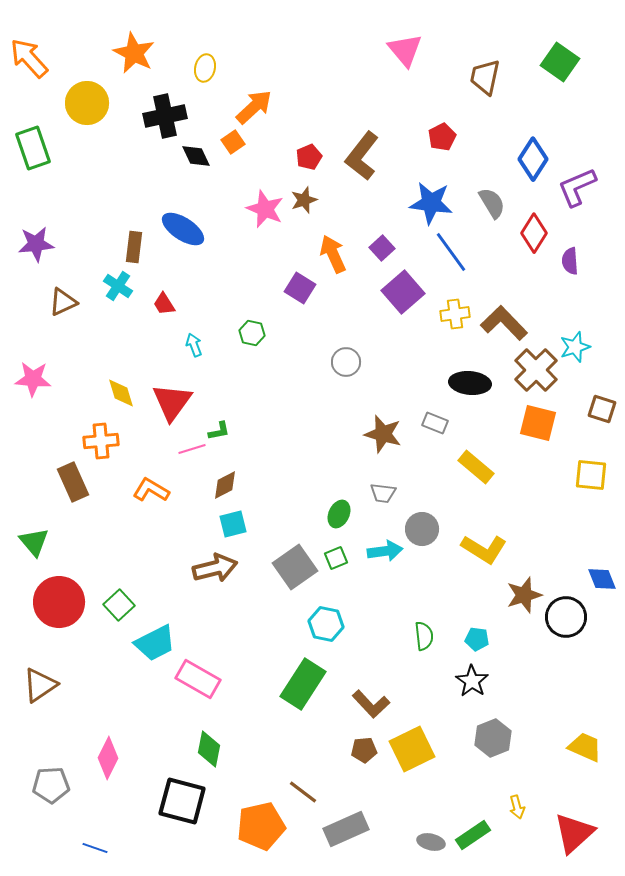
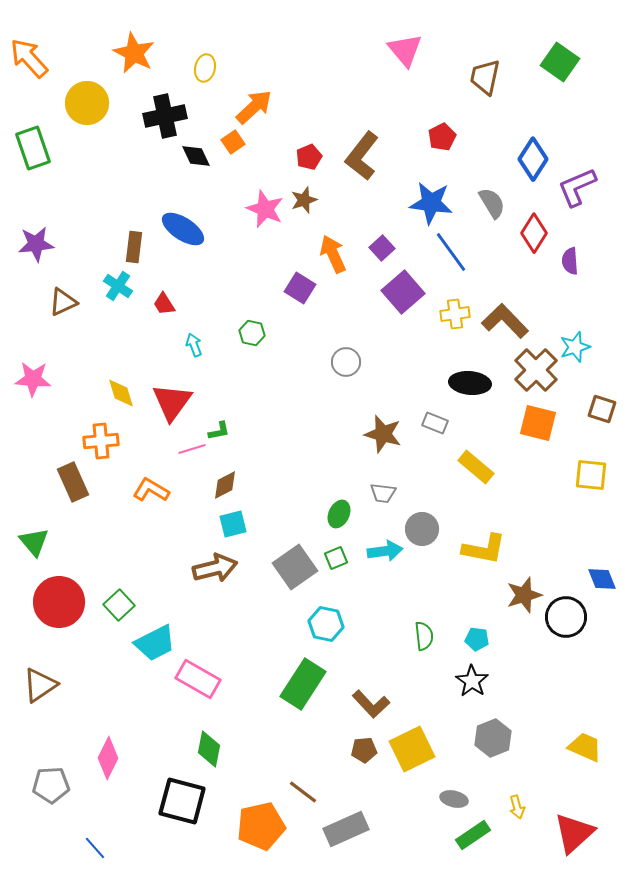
brown L-shape at (504, 323): moved 1 px right, 2 px up
yellow L-shape at (484, 549): rotated 21 degrees counterclockwise
gray ellipse at (431, 842): moved 23 px right, 43 px up
blue line at (95, 848): rotated 30 degrees clockwise
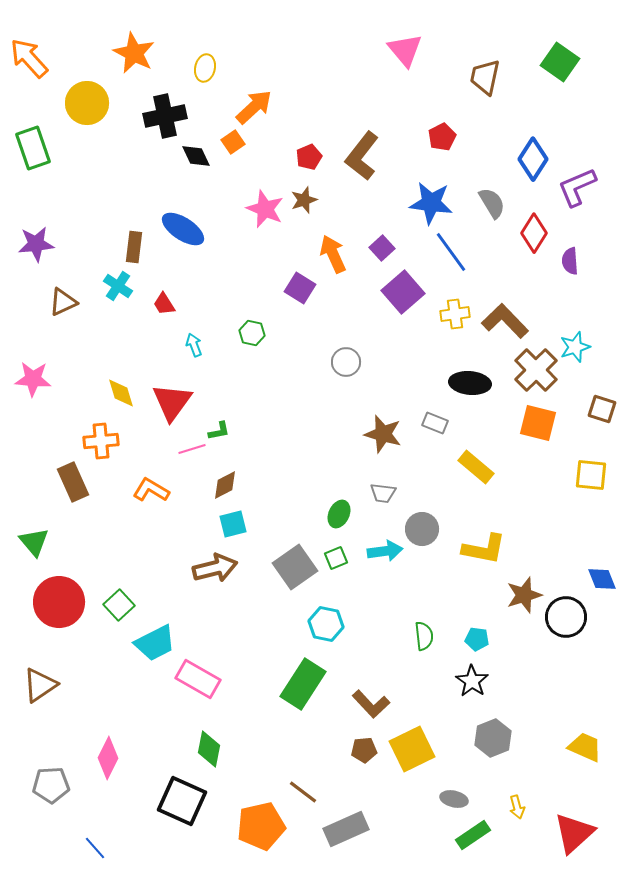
black square at (182, 801): rotated 9 degrees clockwise
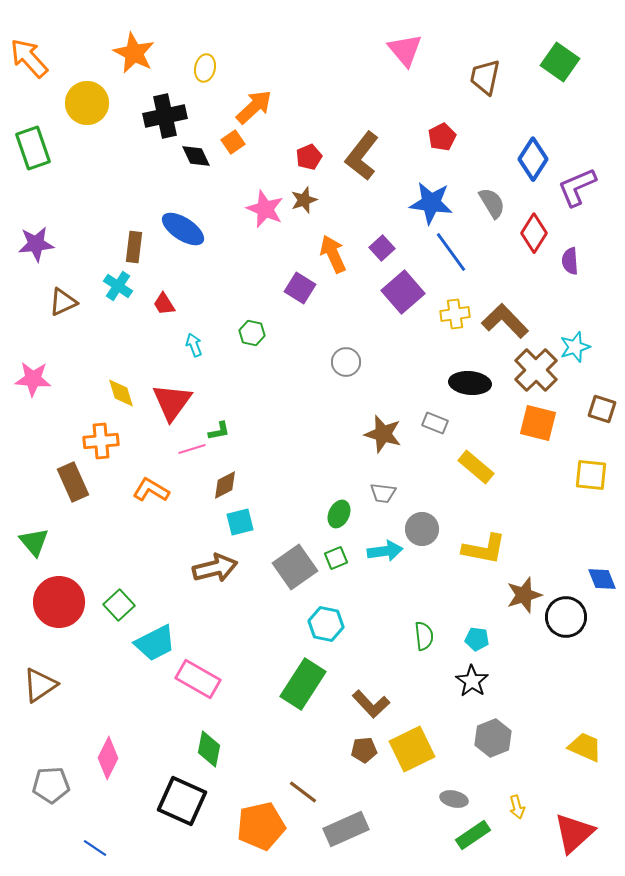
cyan square at (233, 524): moved 7 px right, 2 px up
blue line at (95, 848): rotated 15 degrees counterclockwise
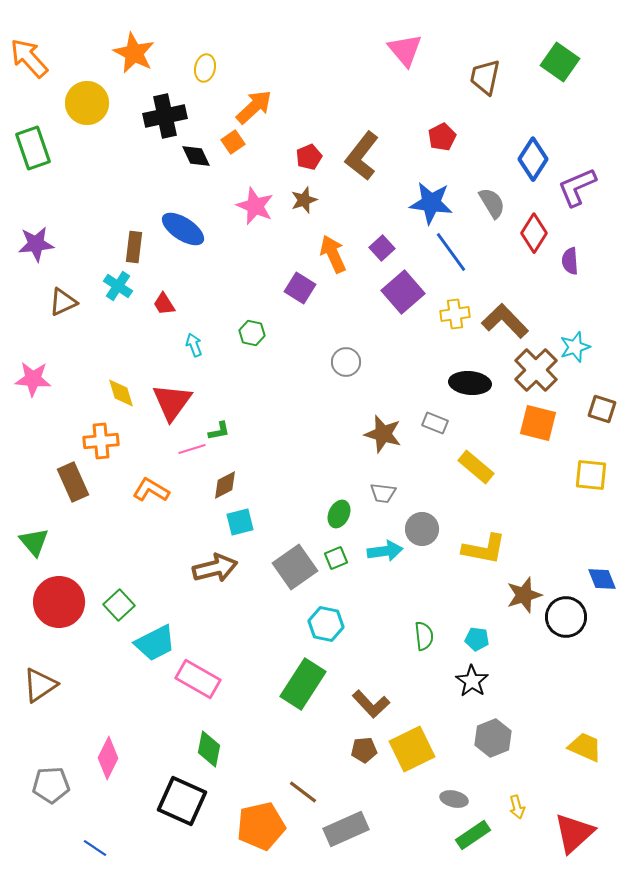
pink star at (265, 209): moved 10 px left, 3 px up
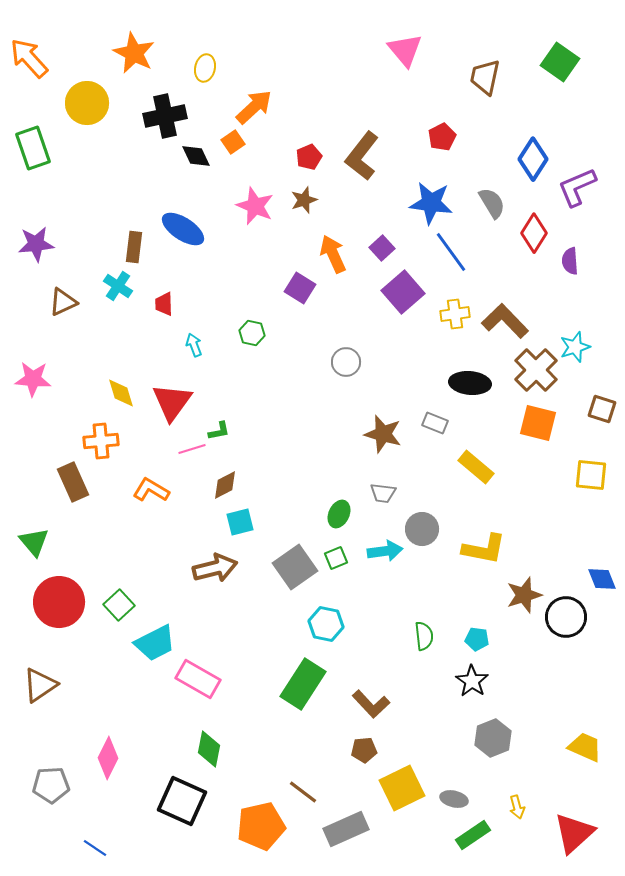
red trapezoid at (164, 304): rotated 30 degrees clockwise
yellow square at (412, 749): moved 10 px left, 39 px down
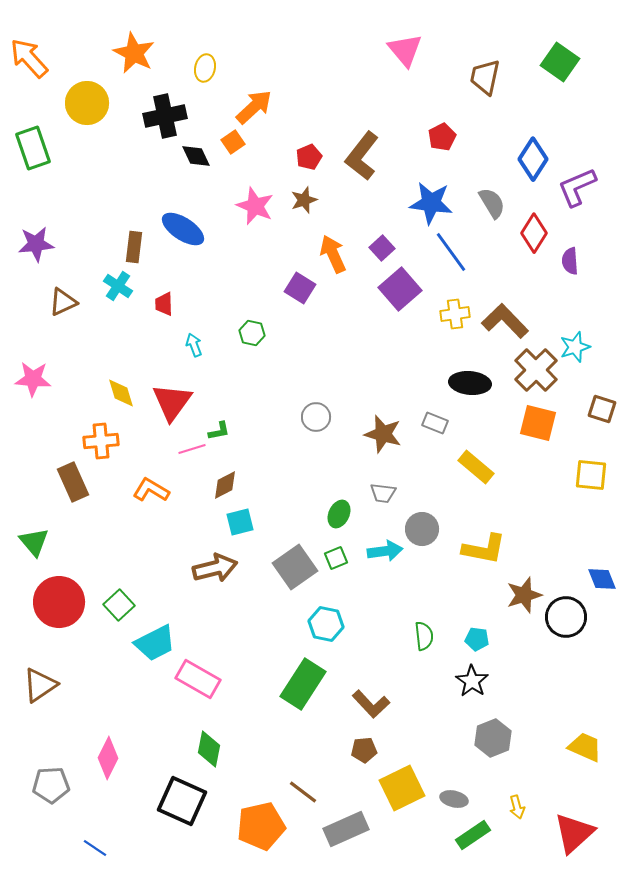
purple square at (403, 292): moved 3 px left, 3 px up
gray circle at (346, 362): moved 30 px left, 55 px down
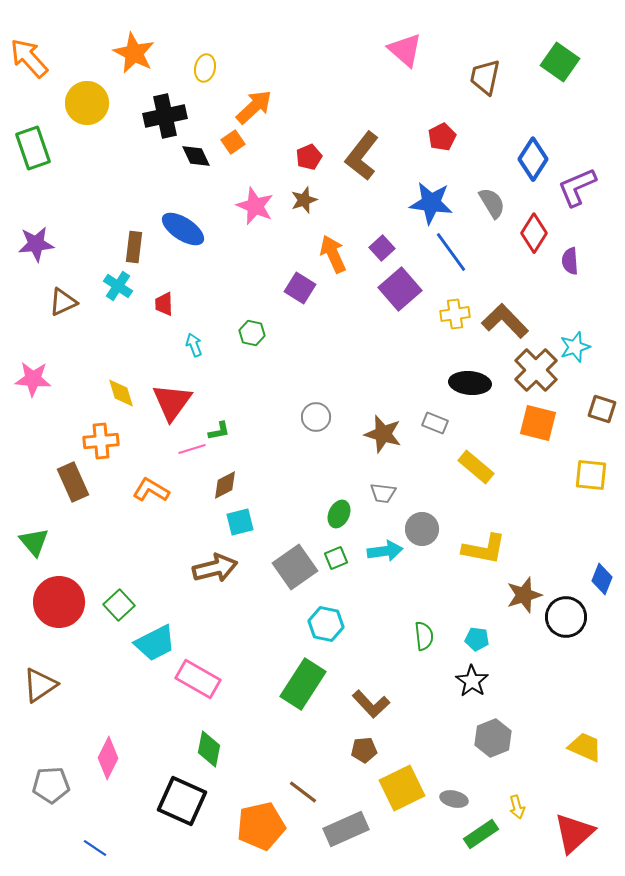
pink triangle at (405, 50): rotated 9 degrees counterclockwise
blue diamond at (602, 579): rotated 44 degrees clockwise
green rectangle at (473, 835): moved 8 px right, 1 px up
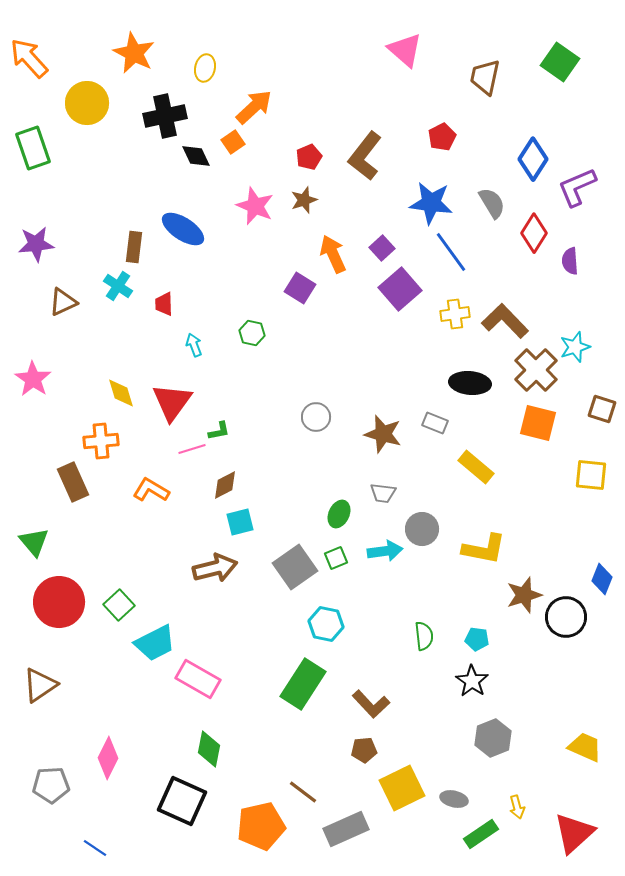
brown L-shape at (362, 156): moved 3 px right
pink star at (33, 379): rotated 30 degrees clockwise
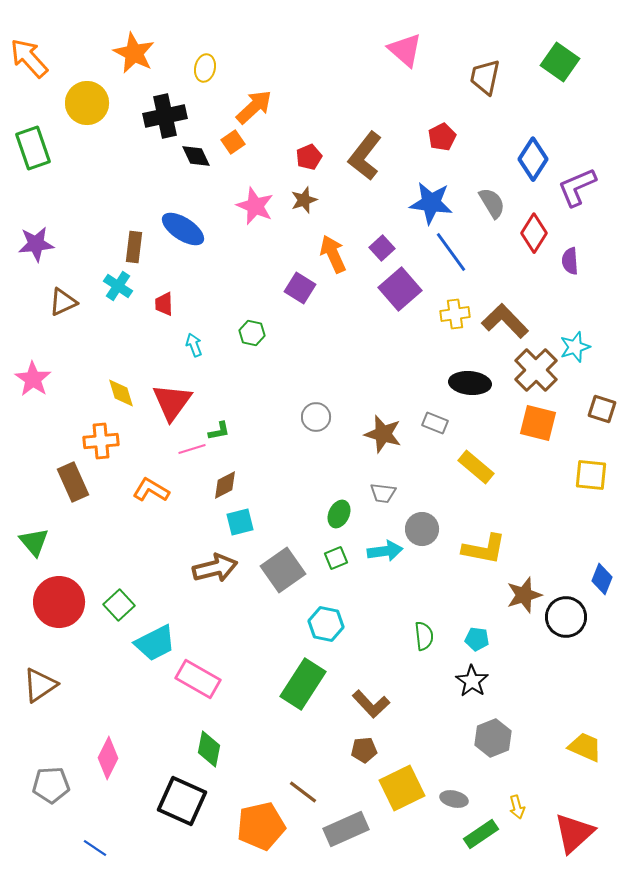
gray square at (295, 567): moved 12 px left, 3 px down
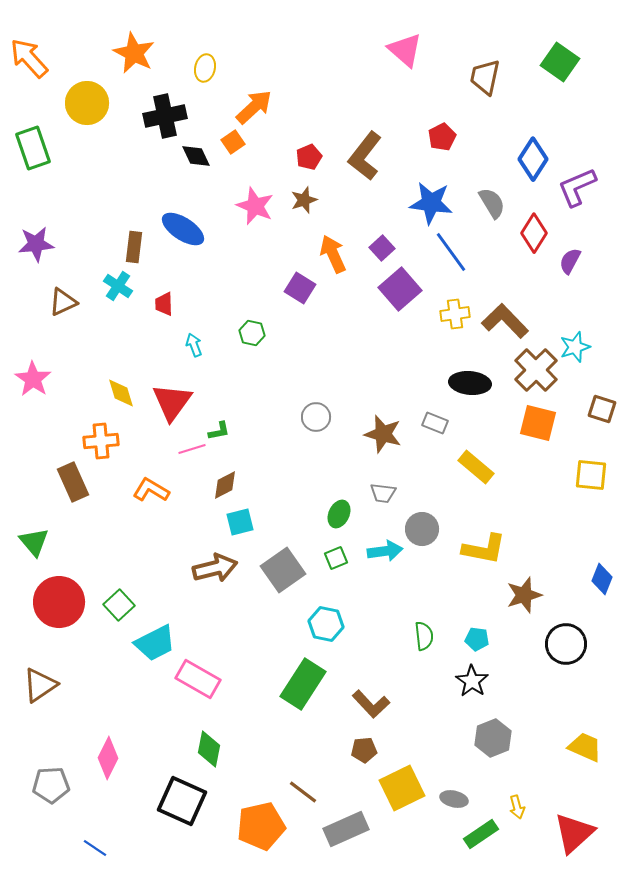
purple semicircle at (570, 261): rotated 32 degrees clockwise
black circle at (566, 617): moved 27 px down
